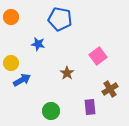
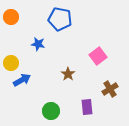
brown star: moved 1 px right, 1 px down
purple rectangle: moved 3 px left
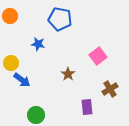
orange circle: moved 1 px left, 1 px up
blue arrow: rotated 66 degrees clockwise
green circle: moved 15 px left, 4 px down
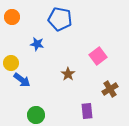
orange circle: moved 2 px right, 1 px down
blue star: moved 1 px left
purple rectangle: moved 4 px down
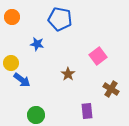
brown cross: moved 1 px right; rotated 28 degrees counterclockwise
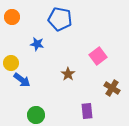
brown cross: moved 1 px right, 1 px up
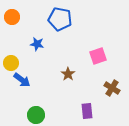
pink square: rotated 18 degrees clockwise
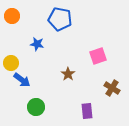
orange circle: moved 1 px up
green circle: moved 8 px up
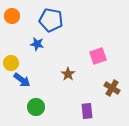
blue pentagon: moved 9 px left, 1 px down
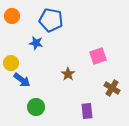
blue star: moved 1 px left, 1 px up
